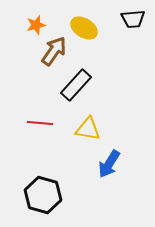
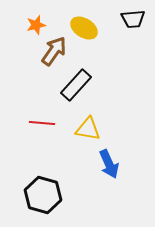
red line: moved 2 px right
blue arrow: rotated 56 degrees counterclockwise
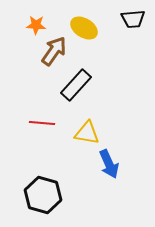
orange star: rotated 18 degrees clockwise
yellow triangle: moved 1 px left, 4 px down
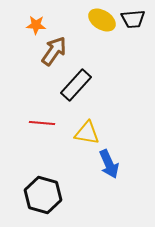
yellow ellipse: moved 18 px right, 8 px up
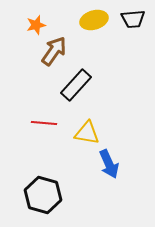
yellow ellipse: moved 8 px left; rotated 48 degrees counterclockwise
orange star: rotated 18 degrees counterclockwise
red line: moved 2 px right
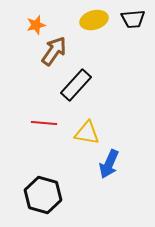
blue arrow: rotated 48 degrees clockwise
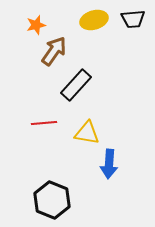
red line: rotated 10 degrees counterclockwise
blue arrow: rotated 20 degrees counterclockwise
black hexagon: moved 9 px right, 5 px down; rotated 6 degrees clockwise
